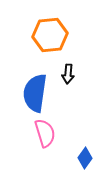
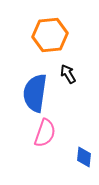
black arrow: rotated 144 degrees clockwise
pink semicircle: rotated 36 degrees clockwise
blue diamond: moved 1 px left, 1 px up; rotated 30 degrees counterclockwise
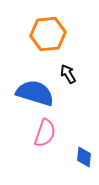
orange hexagon: moved 2 px left, 1 px up
blue semicircle: rotated 99 degrees clockwise
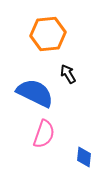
blue semicircle: rotated 9 degrees clockwise
pink semicircle: moved 1 px left, 1 px down
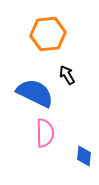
black arrow: moved 1 px left, 1 px down
pink semicircle: moved 1 px right, 1 px up; rotated 20 degrees counterclockwise
blue diamond: moved 1 px up
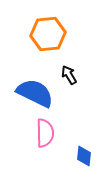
black arrow: moved 2 px right
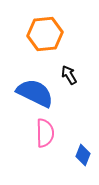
orange hexagon: moved 3 px left
blue diamond: moved 1 px left, 1 px up; rotated 15 degrees clockwise
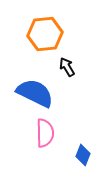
black arrow: moved 2 px left, 8 px up
